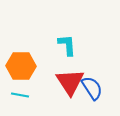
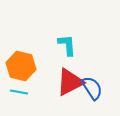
orange hexagon: rotated 12 degrees clockwise
red triangle: rotated 36 degrees clockwise
cyan line: moved 1 px left, 3 px up
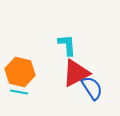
orange hexagon: moved 1 px left, 6 px down
red triangle: moved 6 px right, 9 px up
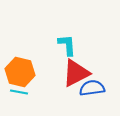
blue semicircle: rotated 65 degrees counterclockwise
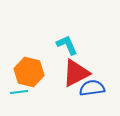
cyan L-shape: rotated 20 degrees counterclockwise
orange hexagon: moved 9 px right
cyan line: rotated 18 degrees counterclockwise
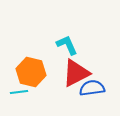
orange hexagon: moved 2 px right
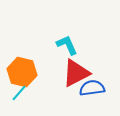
orange hexagon: moved 9 px left
cyan line: moved 1 px down; rotated 42 degrees counterclockwise
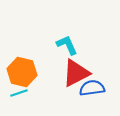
cyan line: rotated 30 degrees clockwise
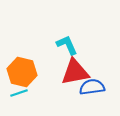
red triangle: moved 1 px left, 1 px up; rotated 16 degrees clockwise
blue semicircle: moved 1 px up
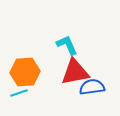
orange hexagon: moved 3 px right; rotated 16 degrees counterclockwise
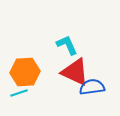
red triangle: rotated 36 degrees clockwise
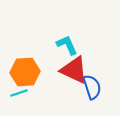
red triangle: moved 1 px left, 2 px up
blue semicircle: rotated 80 degrees clockwise
